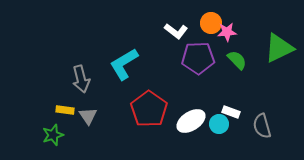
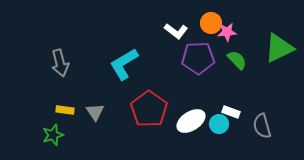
gray arrow: moved 21 px left, 16 px up
gray triangle: moved 7 px right, 4 px up
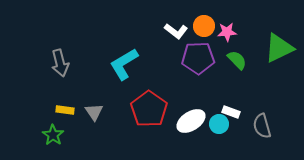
orange circle: moved 7 px left, 3 px down
gray triangle: moved 1 px left
green star: rotated 20 degrees counterclockwise
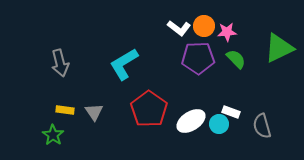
white L-shape: moved 3 px right, 3 px up
green semicircle: moved 1 px left, 1 px up
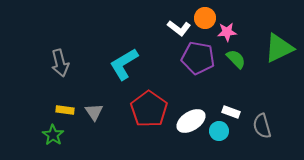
orange circle: moved 1 px right, 8 px up
purple pentagon: rotated 12 degrees clockwise
cyan circle: moved 7 px down
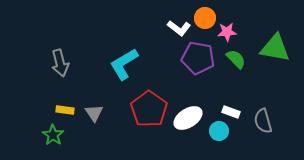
green triangle: moved 4 px left; rotated 36 degrees clockwise
gray triangle: moved 1 px down
white ellipse: moved 3 px left, 3 px up
gray semicircle: moved 1 px right, 5 px up
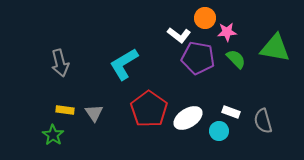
white L-shape: moved 7 px down
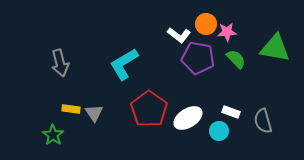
orange circle: moved 1 px right, 6 px down
yellow rectangle: moved 6 px right, 1 px up
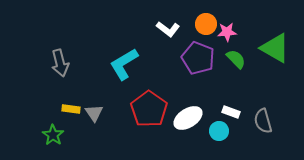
white L-shape: moved 11 px left, 6 px up
green triangle: rotated 20 degrees clockwise
purple pentagon: rotated 12 degrees clockwise
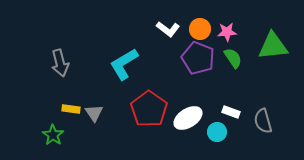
orange circle: moved 6 px left, 5 px down
green triangle: moved 2 px left, 2 px up; rotated 36 degrees counterclockwise
green semicircle: moved 3 px left, 1 px up; rotated 10 degrees clockwise
cyan circle: moved 2 px left, 1 px down
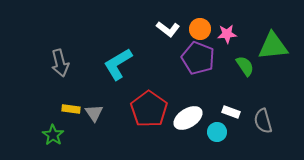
pink star: moved 2 px down
green semicircle: moved 12 px right, 8 px down
cyan L-shape: moved 6 px left
